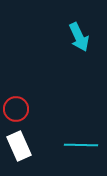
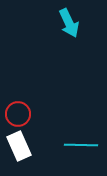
cyan arrow: moved 10 px left, 14 px up
red circle: moved 2 px right, 5 px down
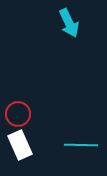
white rectangle: moved 1 px right, 1 px up
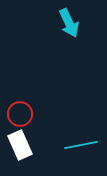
red circle: moved 2 px right
cyan line: rotated 12 degrees counterclockwise
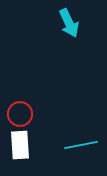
white rectangle: rotated 20 degrees clockwise
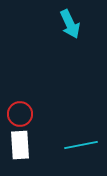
cyan arrow: moved 1 px right, 1 px down
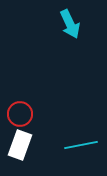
white rectangle: rotated 24 degrees clockwise
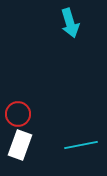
cyan arrow: moved 1 px up; rotated 8 degrees clockwise
red circle: moved 2 px left
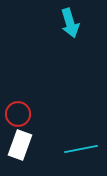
cyan line: moved 4 px down
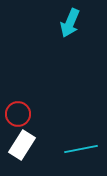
cyan arrow: rotated 40 degrees clockwise
white rectangle: moved 2 px right; rotated 12 degrees clockwise
